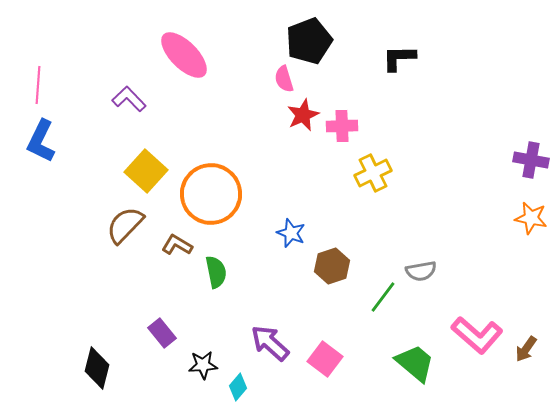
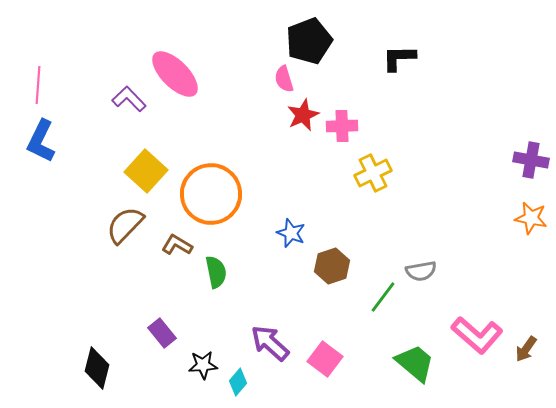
pink ellipse: moved 9 px left, 19 px down
cyan diamond: moved 5 px up
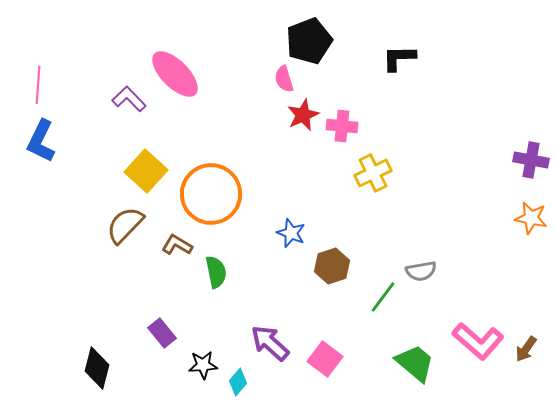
pink cross: rotated 8 degrees clockwise
pink L-shape: moved 1 px right, 6 px down
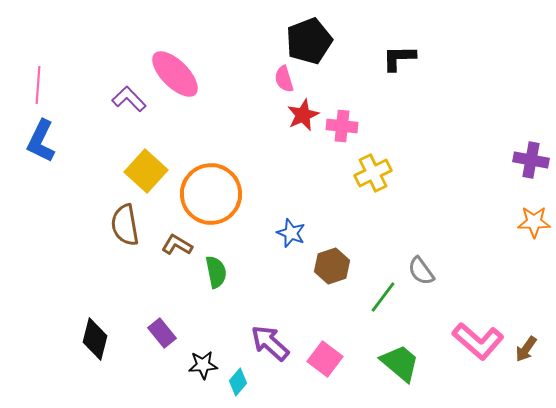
orange star: moved 3 px right, 4 px down; rotated 12 degrees counterclockwise
brown semicircle: rotated 54 degrees counterclockwise
gray semicircle: rotated 64 degrees clockwise
green trapezoid: moved 15 px left
black diamond: moved 2 px left, 29 px up
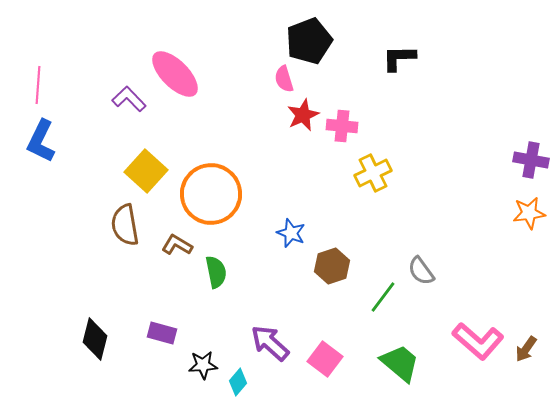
orange star: moved 5 px left, 9 px up; rotated 8 degrees counterclockwise
purple rectangle: rotated 36 degrees counterclockwise
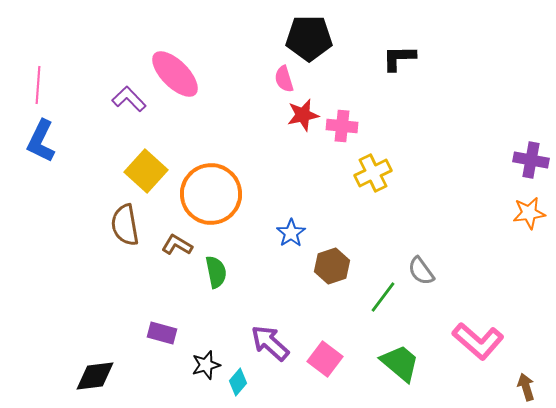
black pentagon: moved 3 px up; rotated 21 degrees clockwise
red star: rotated 12 degrees clockwise
blue star: rotated 16 degrees clockwise
black diamond: moved 37 px down; rotated 69 degrees clockwise
brown arrow: moved 38 px down; rotated 128 degrees clockwise
black star: moved 3 px right; rotated 12 degrees counterclockwise
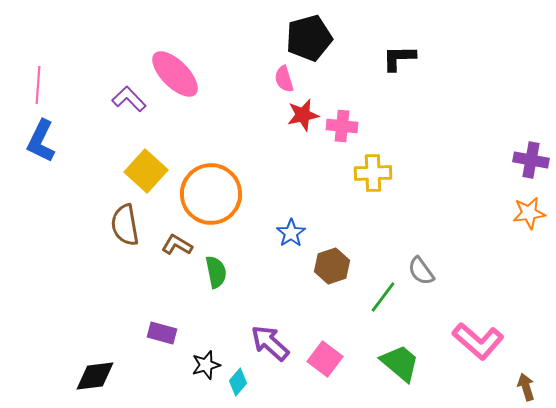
black pentagon: rotated 15 degrees counterclockwise
yellow cross: rotated 24 degrees clockwise
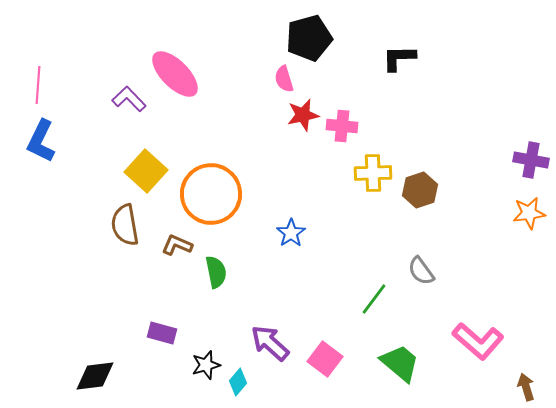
brown L-shape: rotated 8 degrees counterclockwise
brown hexagon: moved 88 px right, 76 px up
green line: moved 9 px left, 2 px down
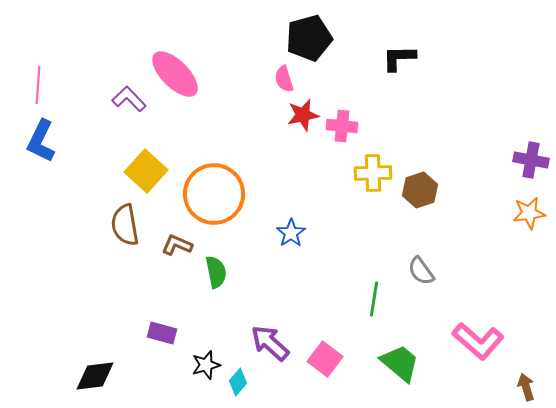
orange circle: moved 3 px right
green line: rotated 28 degrees counterclockwise
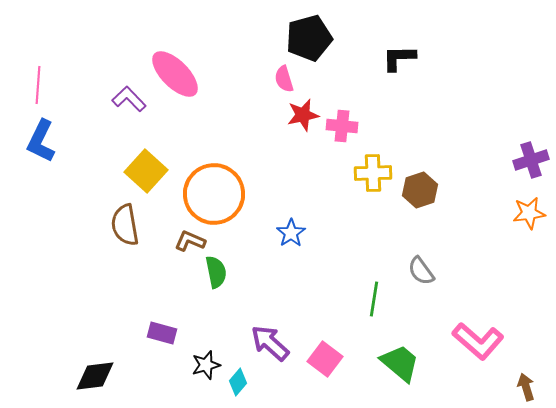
purple cross: rotated 28 degrees counterclockwise
brown L-shape: moved 13 px right, 4 px up
